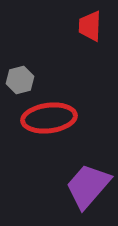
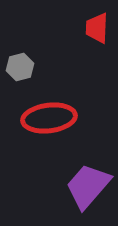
red trapezoid: moved 7 px right, 2 px down
gray hexagon: moved 13 px up
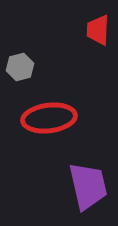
red trapezoid: moved 1 px right, 2 px down
purple trapezoid: rotated 126 degrees clockwise
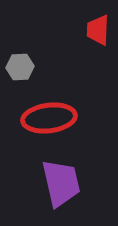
gray hexagon: rotated 12 degrees clockwise
purple trapezoid: moved 27 px left, 3 px up
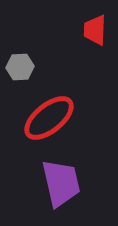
red trapezoid: moved 3 px left
red ellipse: rotated 32 degrees counterclockwise
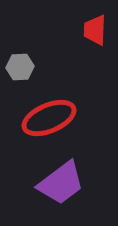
red ellipse: rotated 16 degrees clockwise
purple trapezoid: rotated 66 degrees clockwise
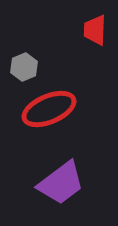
gray hexagon: moved 4 px right; rotated 20 degrees counterclockwise
red ellipse: moved 9 px up
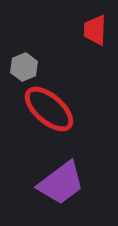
red ellipse: rotated 64 degrees clockwise
